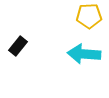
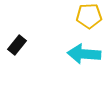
black rectangle: moved 1 px left, 1 px up
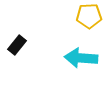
cyan arrow: moved 3 px left, 4 px down
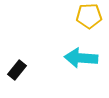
black rectangle: moved 25 px down
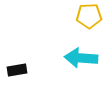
black rectangle: rotated 42 degrees clockwise
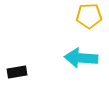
black rectangle: moved 2 px down
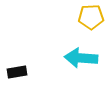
yellow pentagon: moved 2 px right, 1 px down
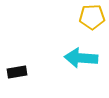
yellow pentagon: moved 1 px right
